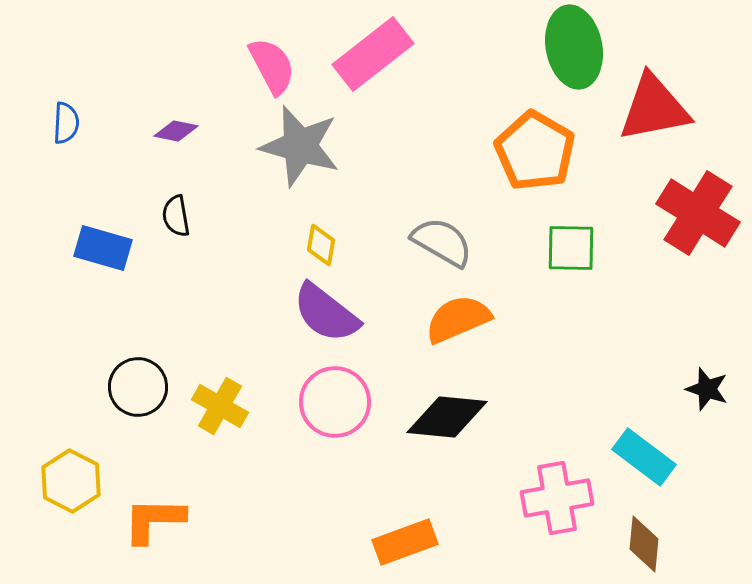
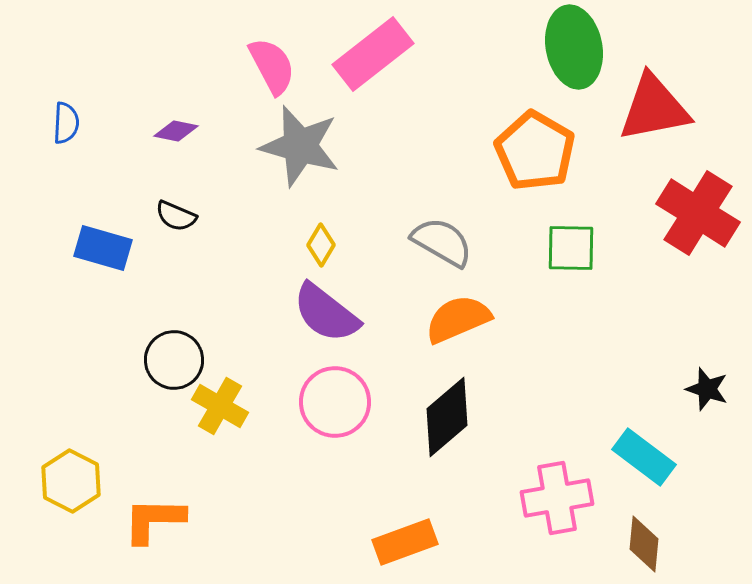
black semicircle: rotated 57 degrees counterclockwise
yellow diamond: rotated 21 degrees clockwise
black circle: moved 36 px right, 27 px up
black diamond: rotated 46 degrees counterclockwise
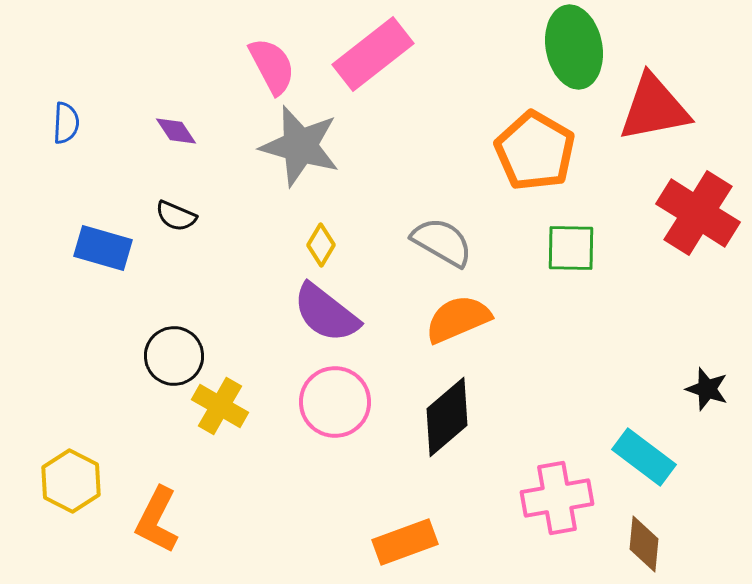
purple diamond: rotated 45 degrees clockwise
black circle: moved 4 px up
orange L-shape: moved 3 px right; rotated 64 degrees counterclockwise
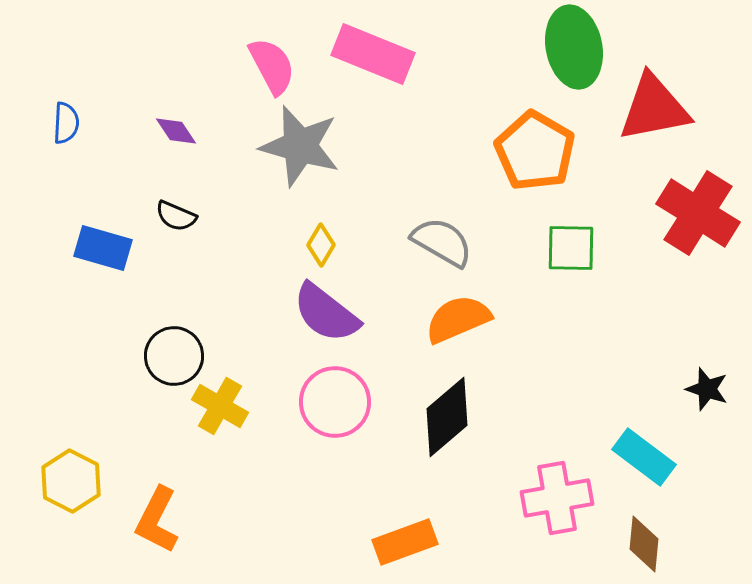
pink rectangle: rotated 60 degrees clockwise
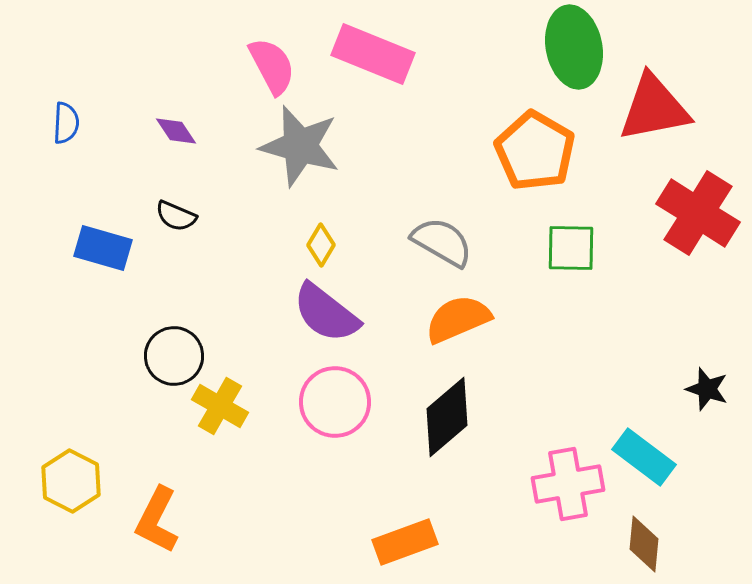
pink cross: moved 11 px right, 14 px up
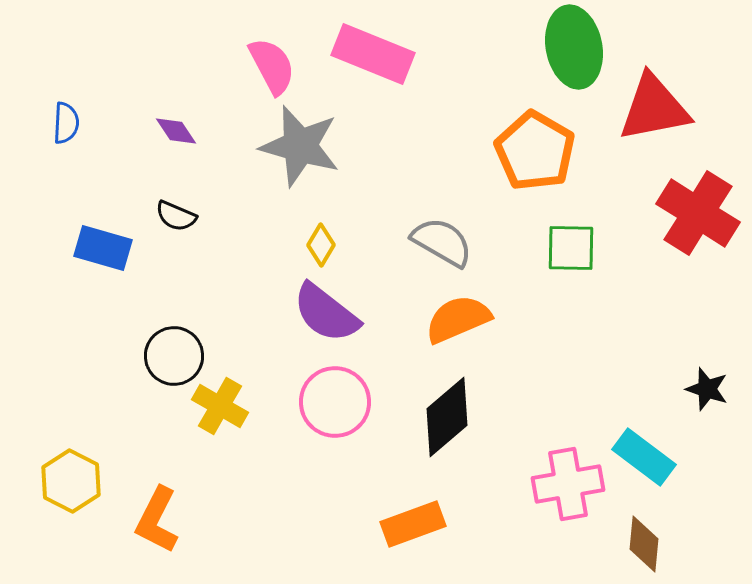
orange rectangle: moved 8 px right, 18 px up
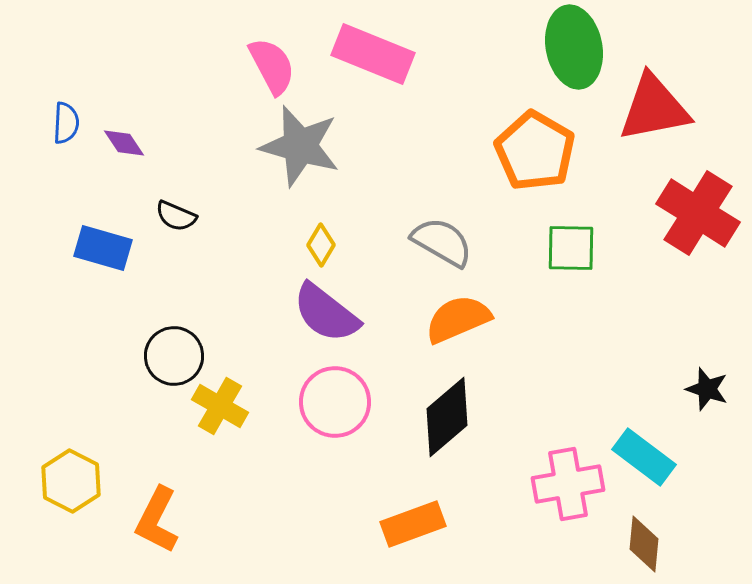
purple diamond: moved 52 px left, 12 px down
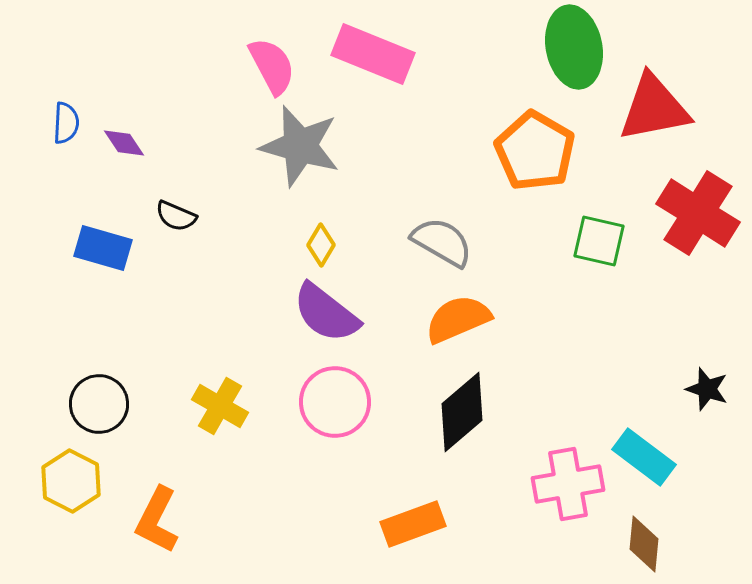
green square: moved 28 px right, 7 px up; rotated 12 degrees clockwise
black circle: moved 75 px left, 48 px down
black diamond: moved 15 px right, 5 px up
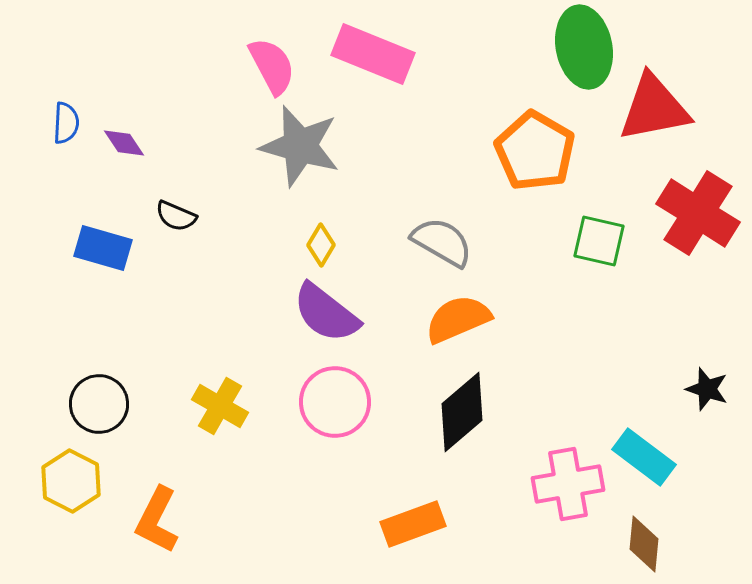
green ellipse: moved 10 px right
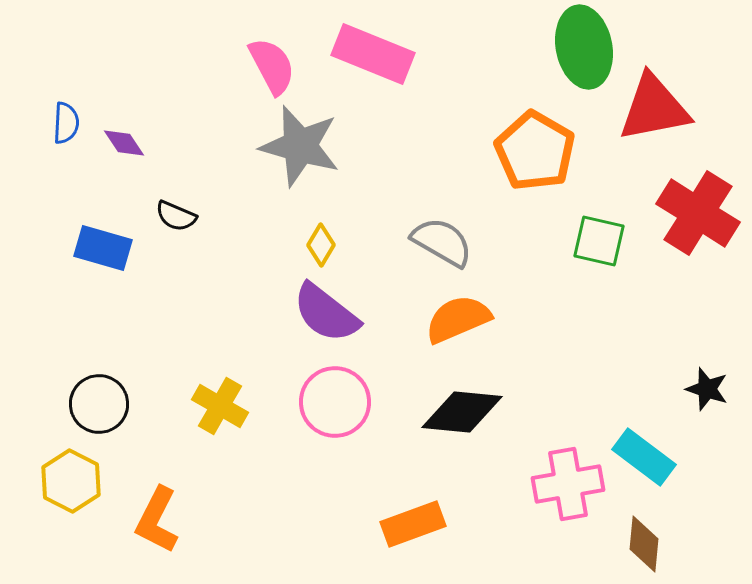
black diamond: rotated 46 degrees clockwise
